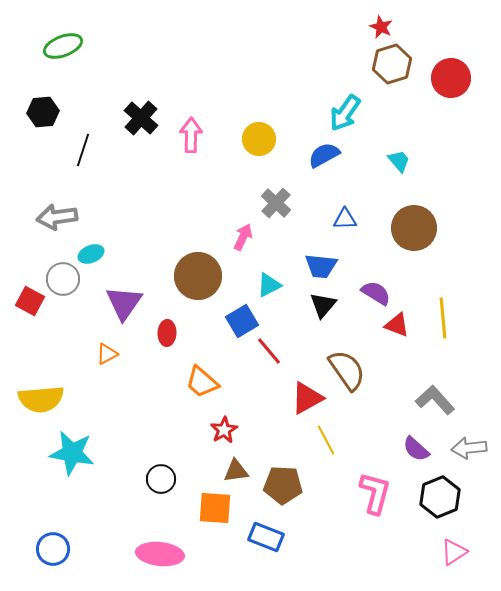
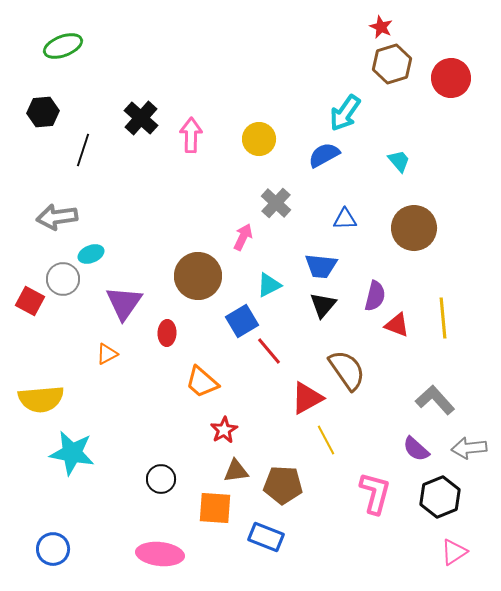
purple semicircle at (376, 293): moved 1 px left, 3 px down; rotated 72 degrees clockwise
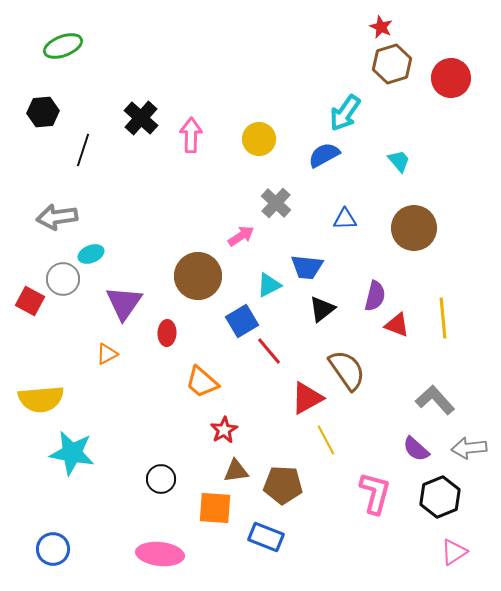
pink arrow at (243, 237): moved 2 px left, 1 px up; rotated 32 degrees clockwise
blue trapezoid at (321, 266): moved 14 px left, 1 px down
black triangle at (323, 305): moved 1 px left, 4 px down; rotated 12 degrees clockwise
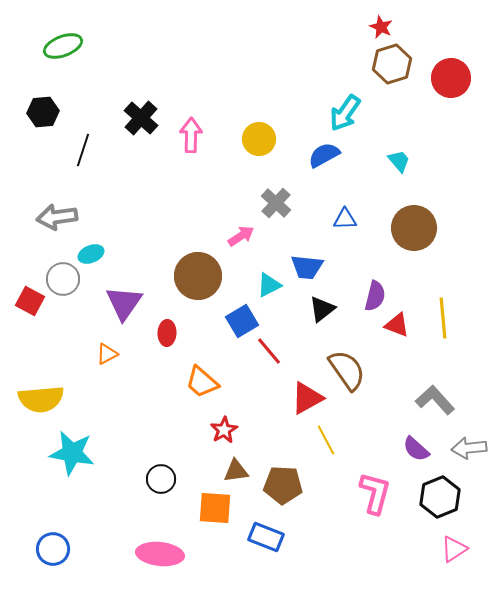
pink triangle at (454, 552): moved 3 px up
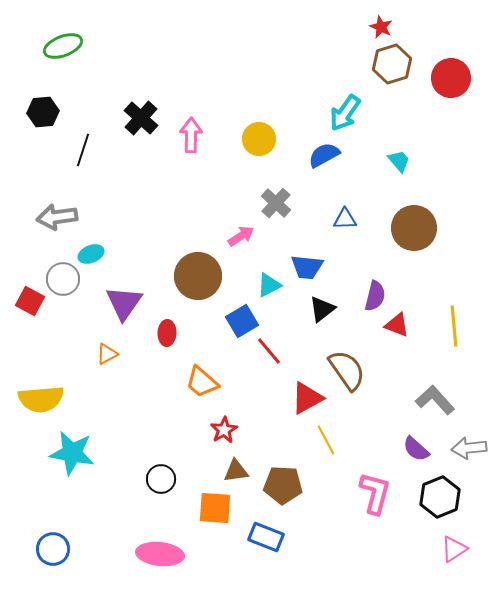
yellow line at (443, 318): moved 11 px right, 8 px down
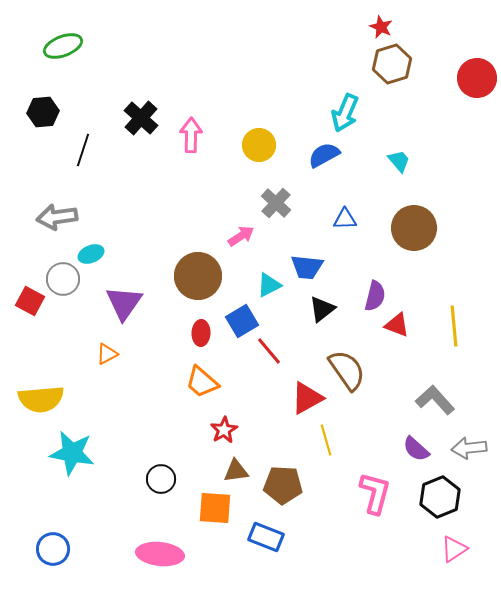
red circle at (451, 78): moved 26 px right
cyan arrow at (345, 113): rotated 12 degrees counterclockwise
yellow circle at (259, 139): moved 6 px down
red ellipse at (167, 333): moved 34 px right
yellow line at (326, 440): rotated 12 degrees clockwise
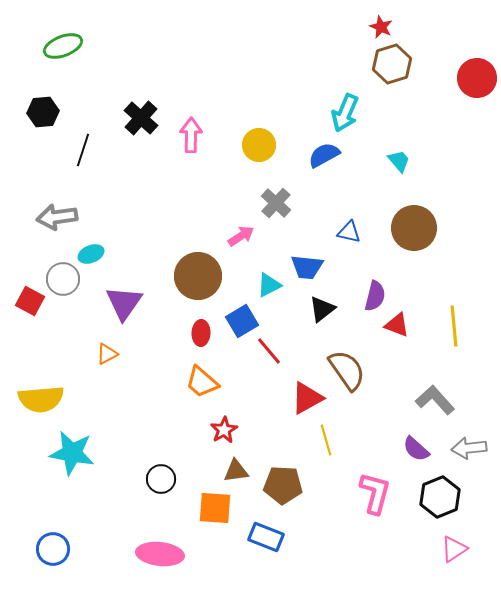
blue triangle at (345, 219): moved 4 px right, 13 px down; rotated 15 degrees clockwise
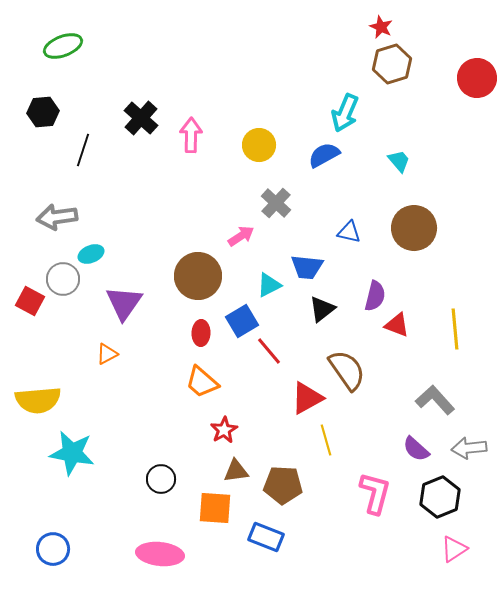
yellow line at (454, 326): moved 1 px right, 3 px down
yellow semicircle at (41, 399): moved 3 px left, 1 px down
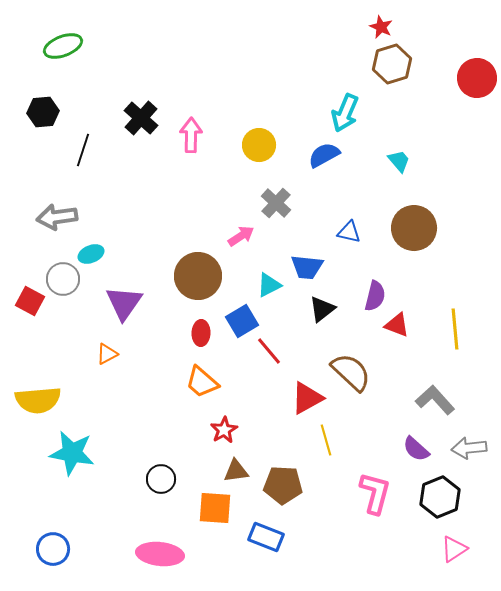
brown semicircle at (347, 370): moved 4 px right, 2 px down; rotated 12 degrees counterclockwise
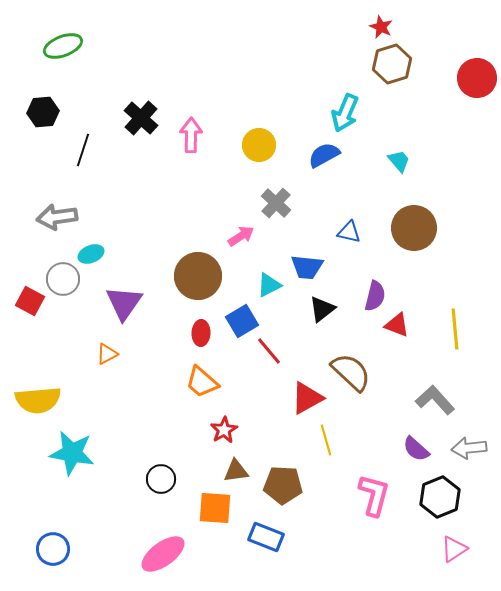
pink L-shape at (375, 493): moved 1 px left, 2 px down
pink ellipse at (160, 554): moved 3 px right; rotated 42 degrees counterclockwise
